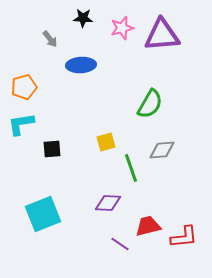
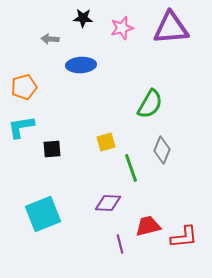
purple triangle: moved 9 px right, 7 px up
gray arrow: rotated 132 degrees clockwise
cyan L-shape: moved 3 px down
gray diamond: rotated 64 degrees counterclockwise
purple line: rotated 42 degrees clockwise
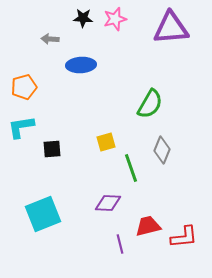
pink star: moved 7 px left, 9 px up
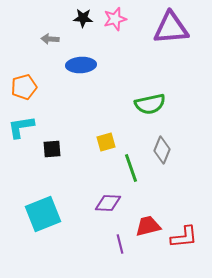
green semicircle: rotated 48 degrees clockwise
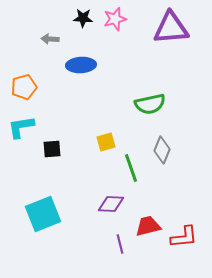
purple diamond: moved 3 px right, 1 px down
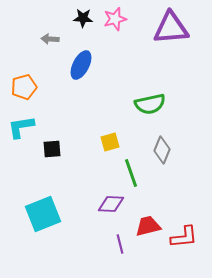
blue ellipse: rotated 60 degrees counterclockwise
yellow square: moved 4 px right
green line: moved 5 px down
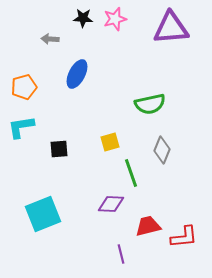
blue ellipse: moved 4 px left, 9 px down
black square: moved 7 px right
purple line: moved 1 px right, 10 px down
